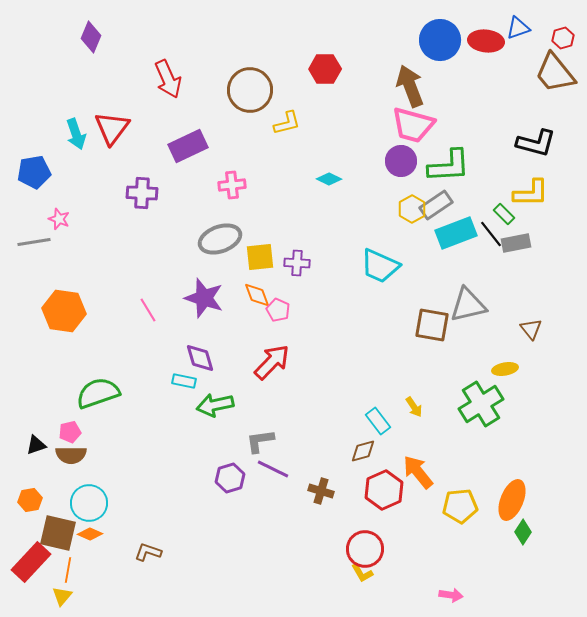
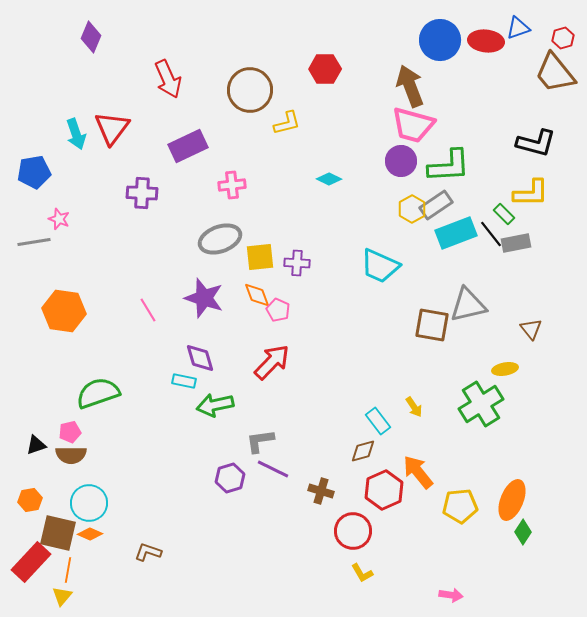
red circle at (365, 549): moved 12 px left, 18 px up
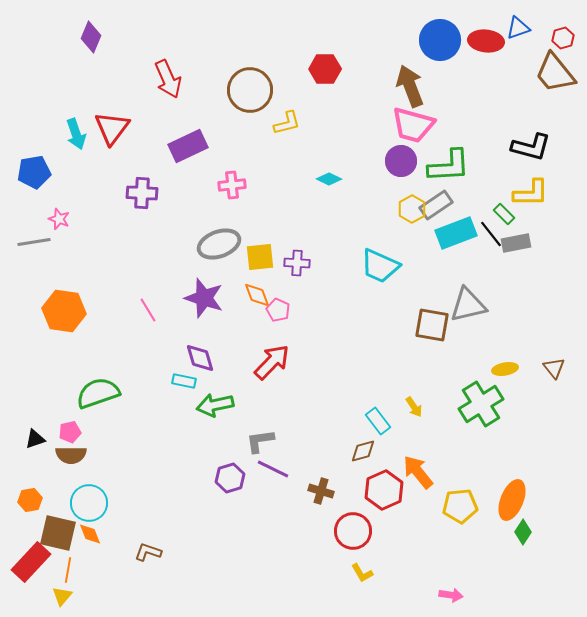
black L-shape at (536, 143): moved 5 px left, 4 px down
gray ellipse at (220, 239): moved 1 px left, 5 px down
brown triangle at (531, 329): moved 23 px right, 39 px down
black triangle at (36, 445): moved 1 px left, 6 px up
orange diamond at (90, 534): rotated 45 degrees clockwise
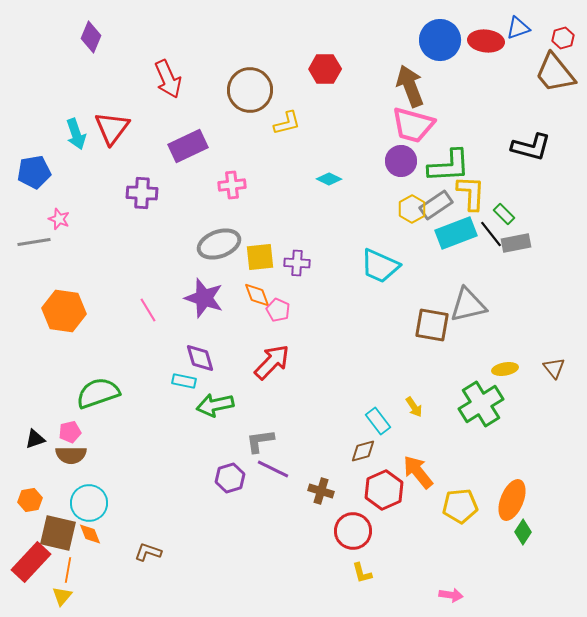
yellow L-shape at (531, 193): moved 60 px left; rotated 87 degrees counterclockwise
yellow L-shape at (362, 573): rotated 15 degrees clockwise
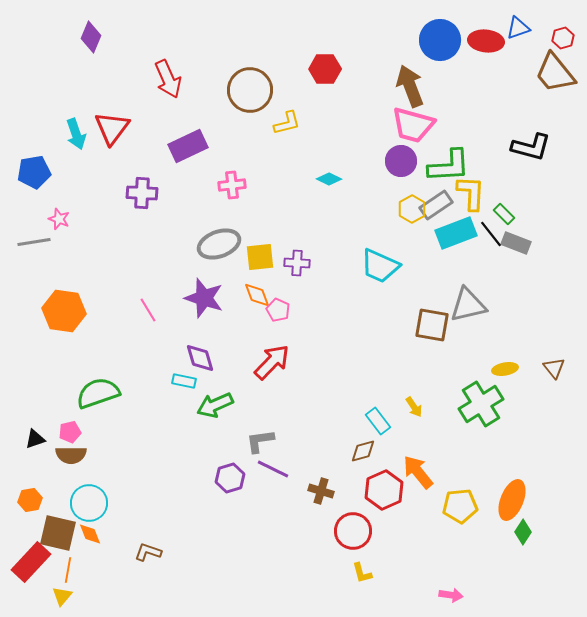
gray rectangle at (516, 243): rotated 32 degrees clockwise
green arrow at (215, 405): rotated 12 degrees counterclockwise
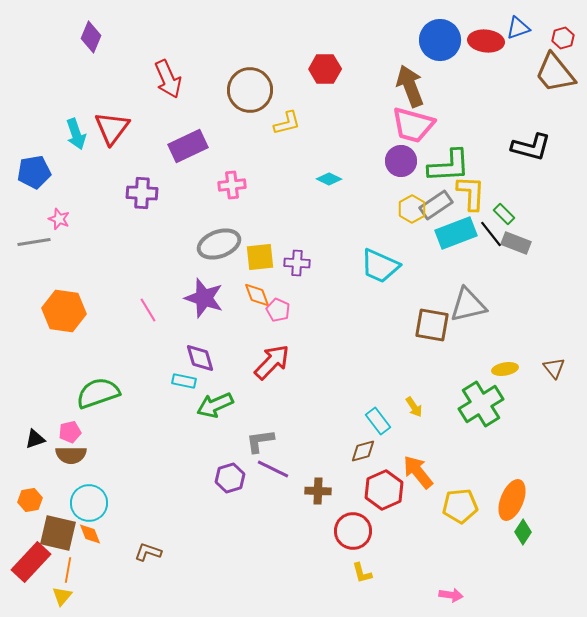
brown cross at (321, 491): moved 3 px left; rotated 15 degrees counterclockwise
